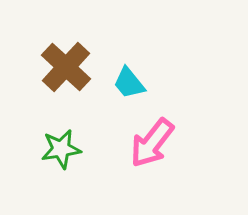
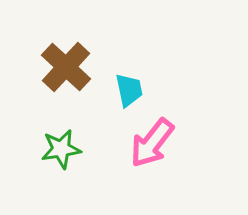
cyan trapezoid: moved 7 px down; rotated 153 degrees counterclockwise
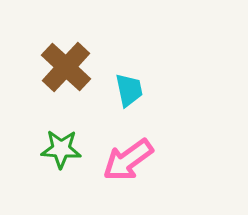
pink arrow: moved 24 px left, 17 px down; rotated 16 degrees clockwise
green star: rotated 12 degrees clockwise
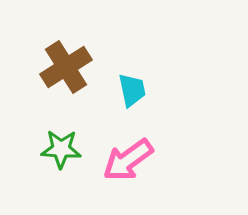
brown cross: rotated 15 degrees clockwise
cyan trapezoid: moved 3 px right
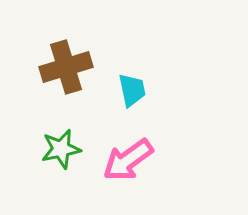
brown cross: rotated 15 degrees clockwise
green star: rotated 15 degrees counterclockwise
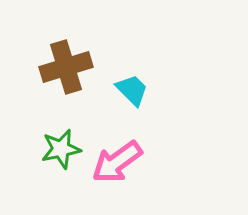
cyan trapezoid: rotated 33 degrees counterclockwise
pink arrow: moved 11 px left, 2 px down
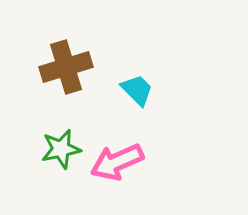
cyan trapezoid: moved 5 px right
pink arrow: rotated 12 degrees clockwise
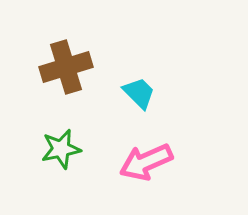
cyan trapezoid: moved 2 px right, 3 px down
pink arrow: moved 29 px right
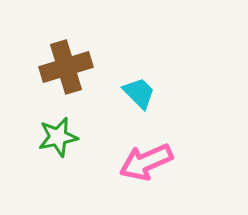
green star: moved 3 px left, 12 px up
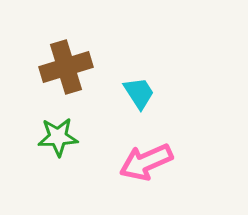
cyan trapezoid: rotated 12 degrees clockwise
green star: rotated 9 degrees clockwise
